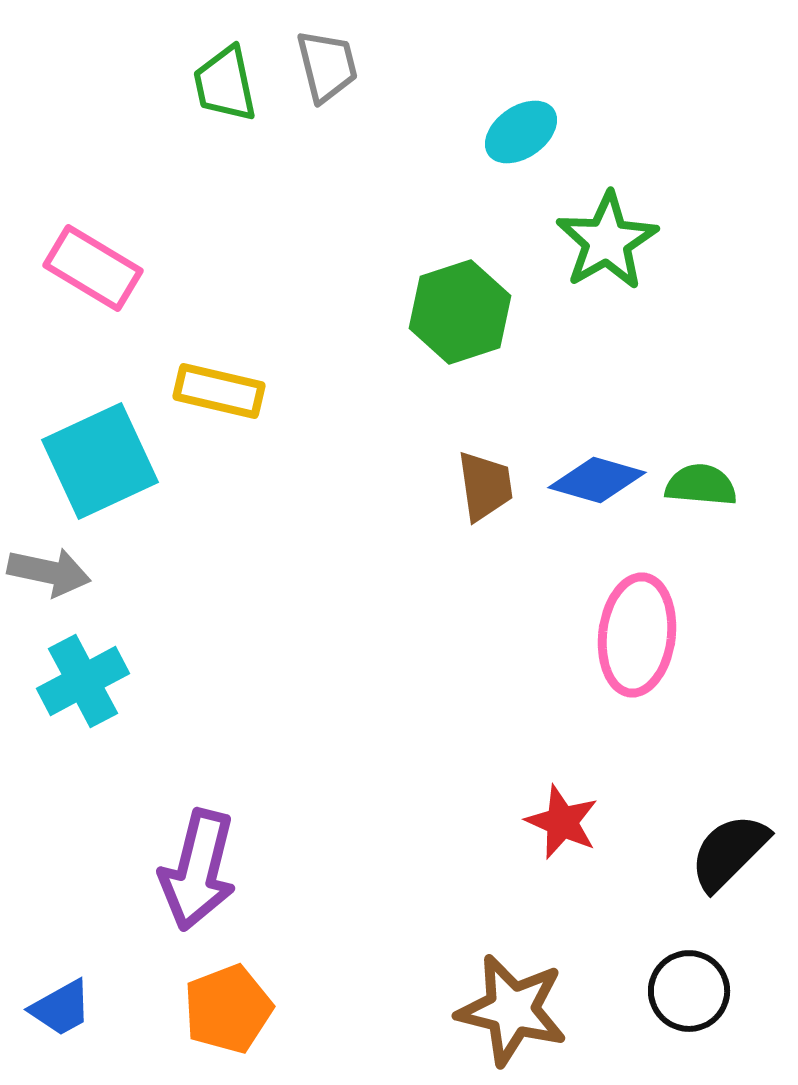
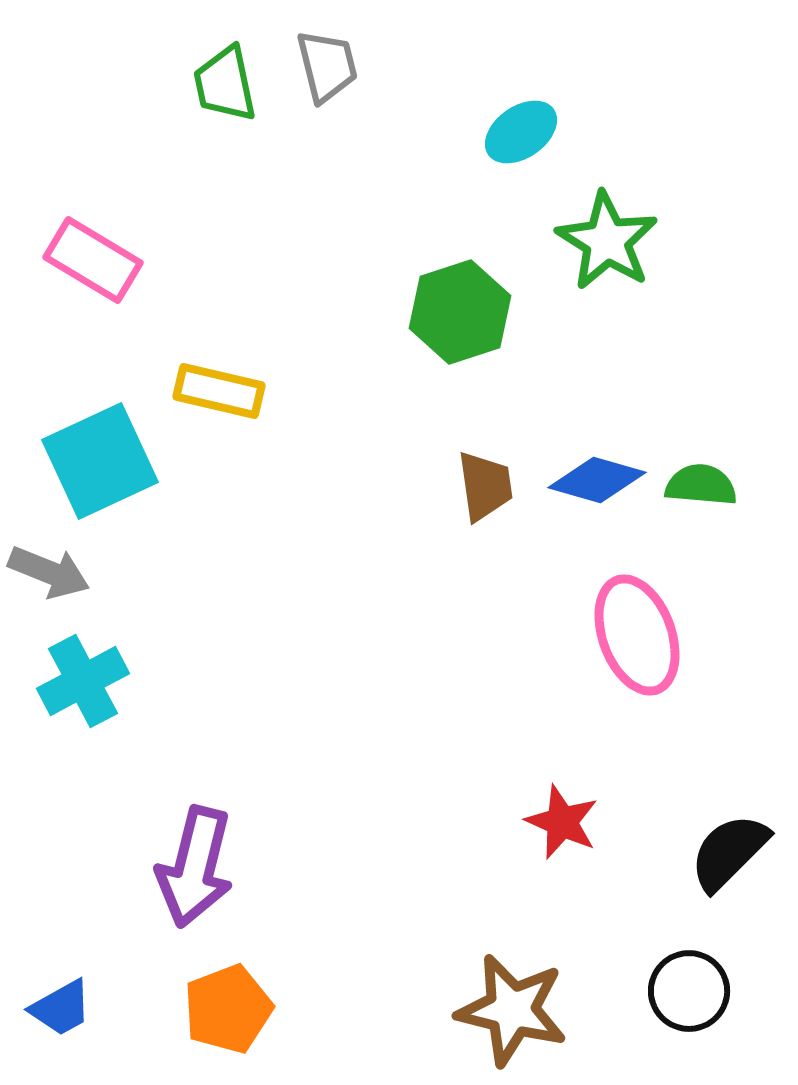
green star: rotated 10 degrees counterclockwise
pink rectangle: moved 8 px up
gray arrow: rotated 10 degrees clockwise
pink ellipse: rotated 27 degrees counterclockwise
purple arrow: moved 3 px left, 3 px up
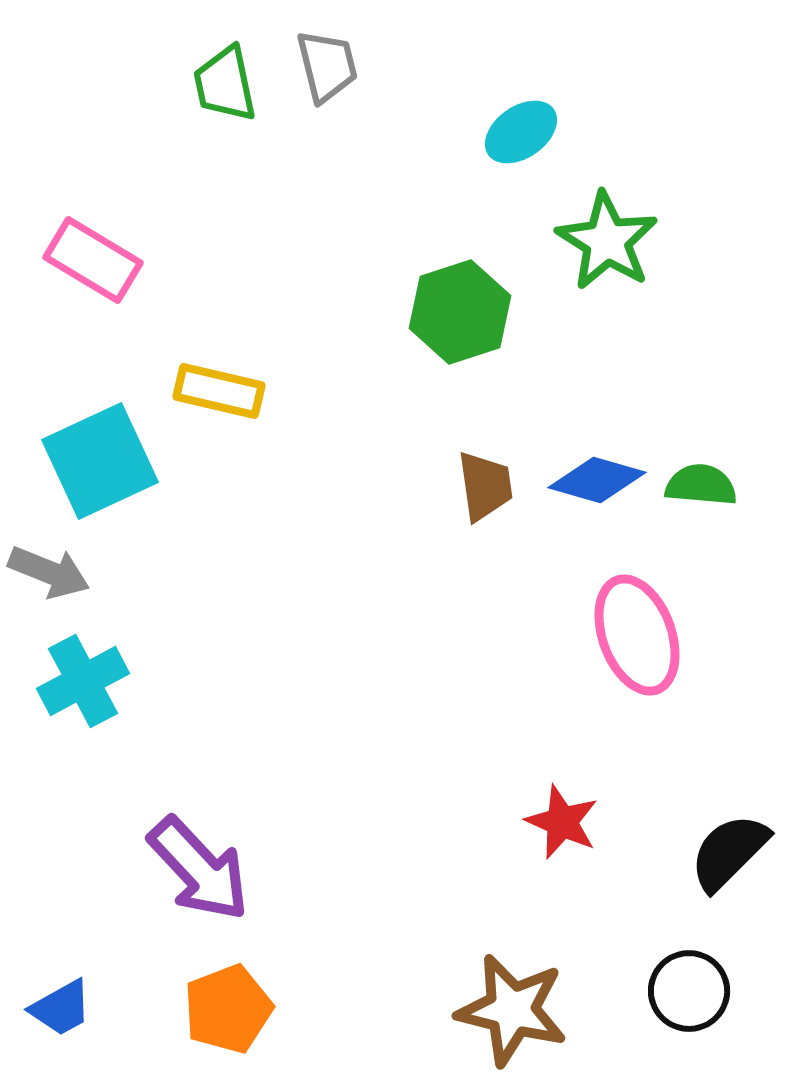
purple arrow: moved 4 px right, 2 px down; rotated 57 degrees counterclockwise
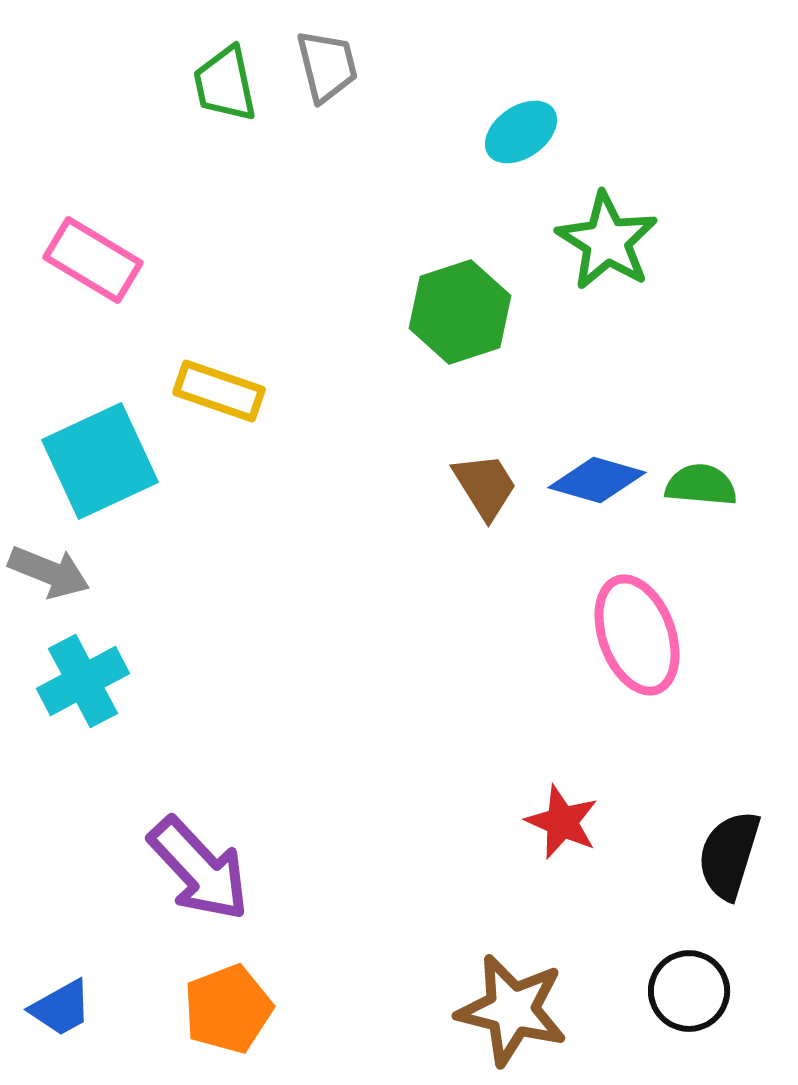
yellow rectangle: rotated 6 degrees clockwise
brown trapezoid: rotated 24 degrees counterclockwise
black semicircle: moved 3 px down; rotated 28 degrees counterclockwise
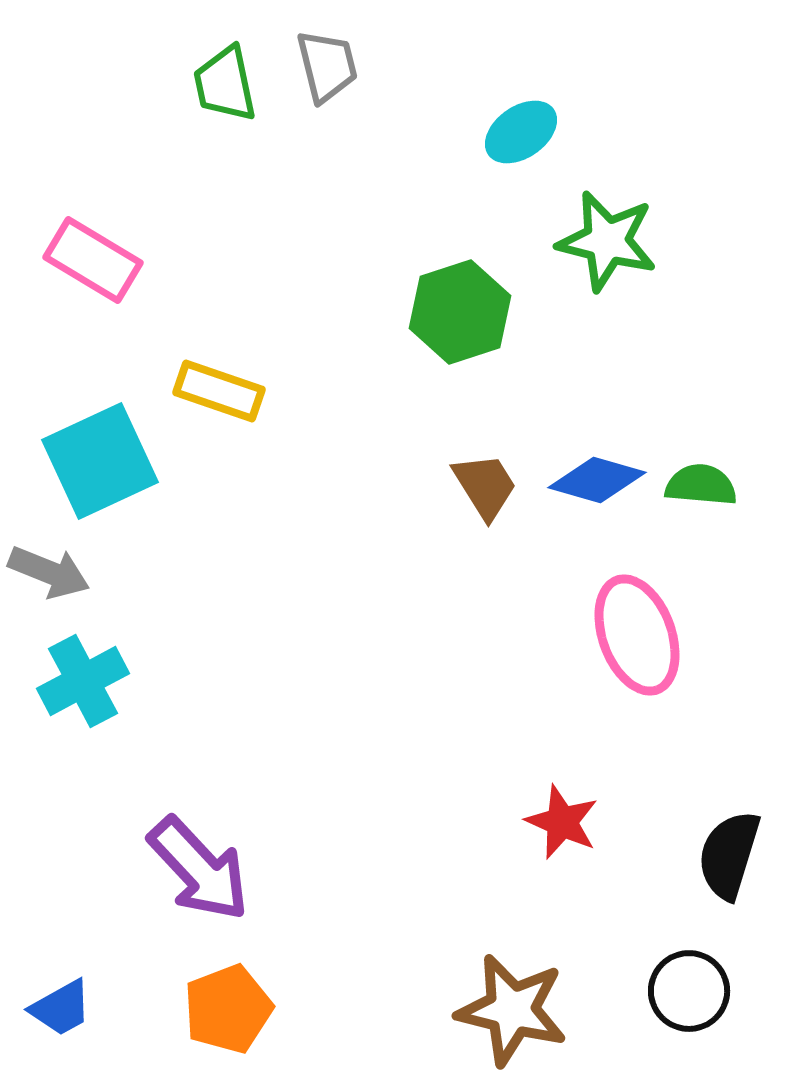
green star: rotated 18 degrees counterclockwise
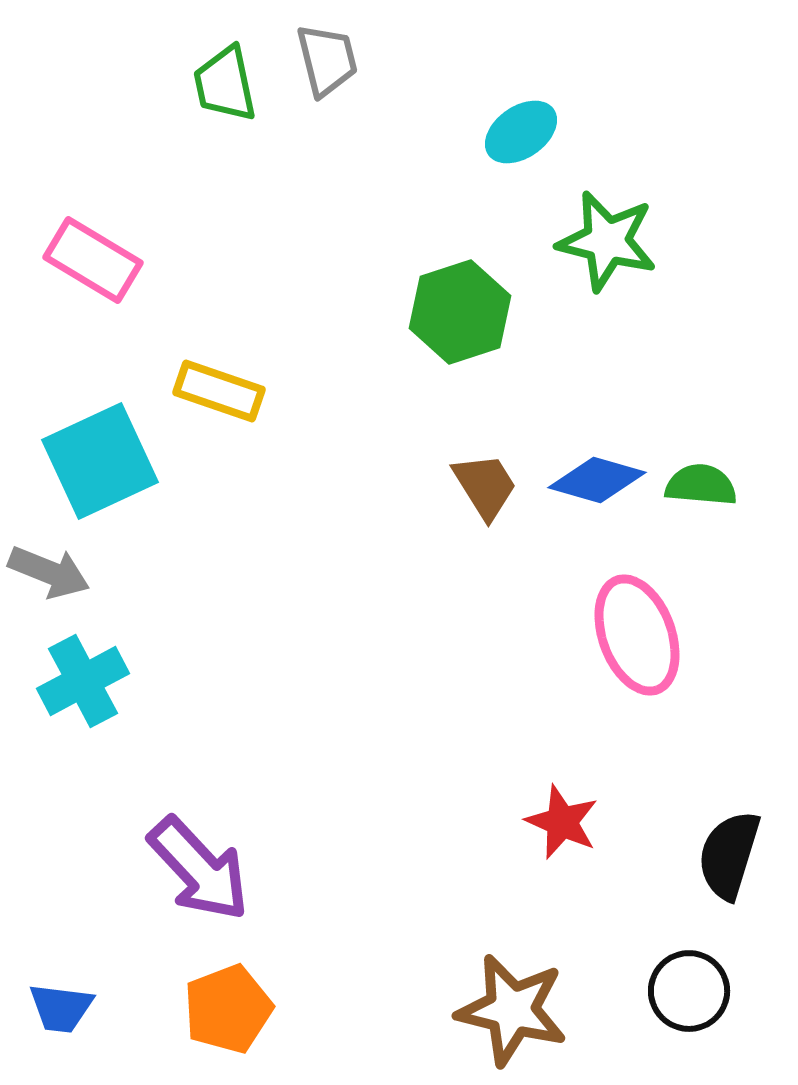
gray trapezoid: moved 6 px up
blue trapezoid: rotated 36 degrees clockwise
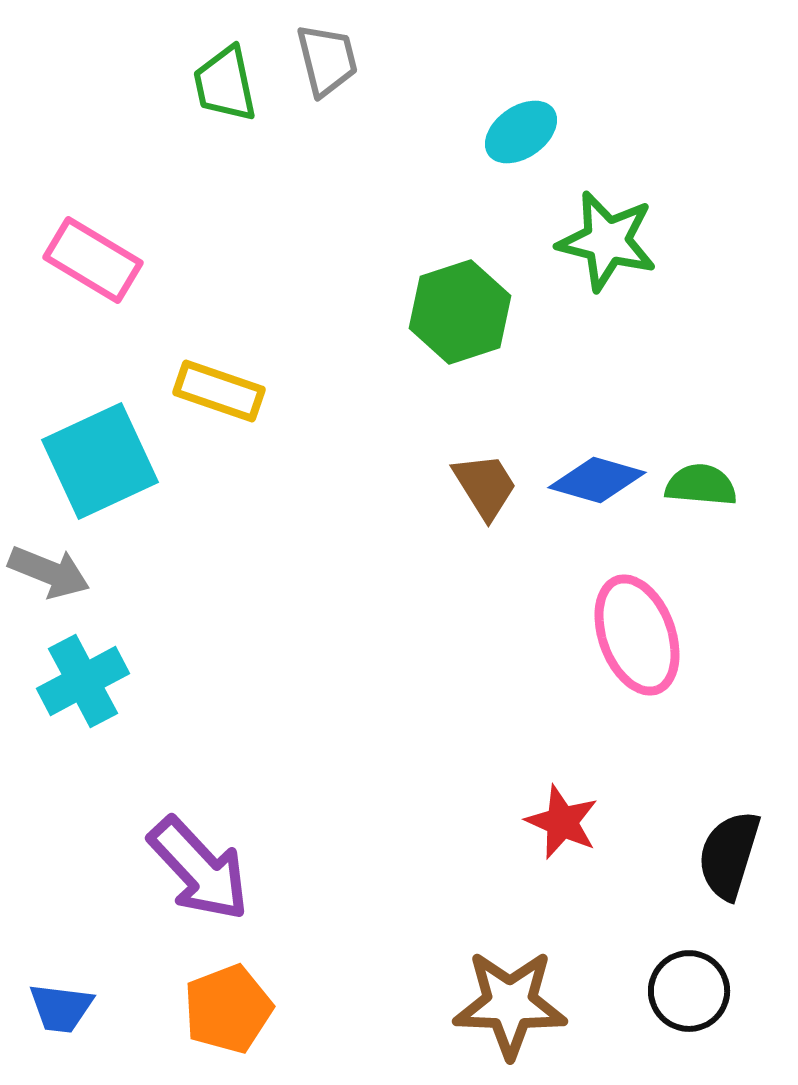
brown star: moved 2 px left, 6 px up; rotated 12 degrees counterclockwise
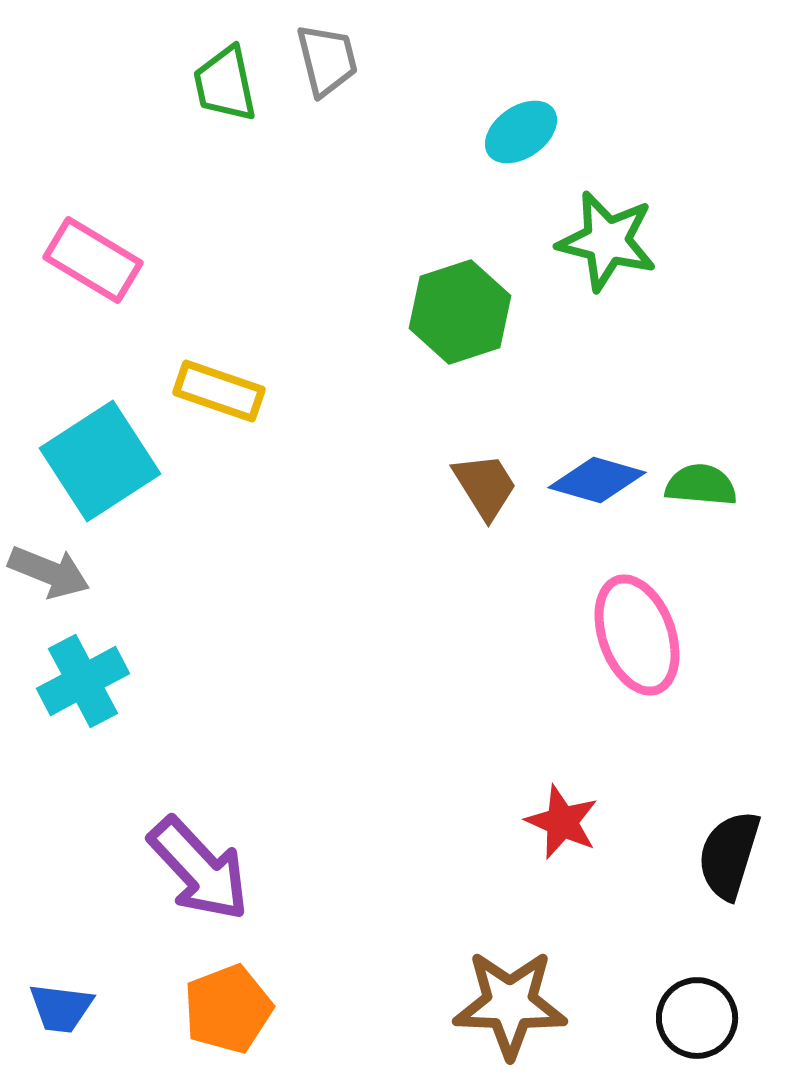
cyan square: rotated 8 degrees counterclockwise
black circle: moved 8 px right, 27 px down
